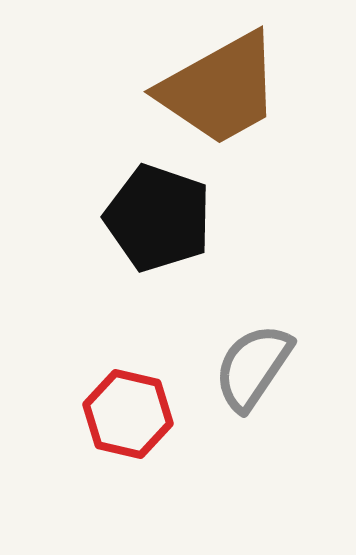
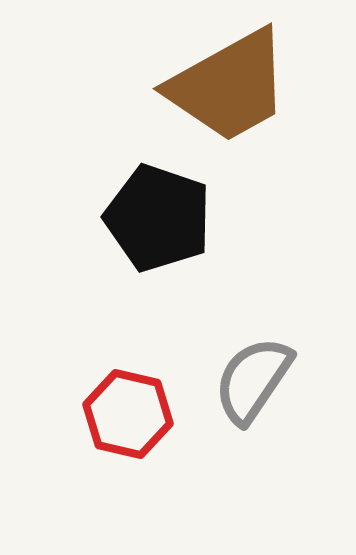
brown trapezoid: moved 9 px right, 3 px up
gray semicircle: moved 13 px down
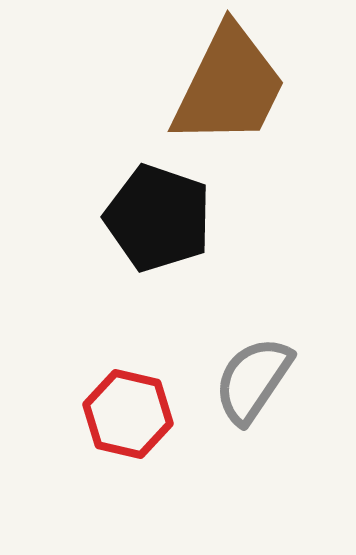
brown trapezoid: rotated 35 degrees counterclockwise
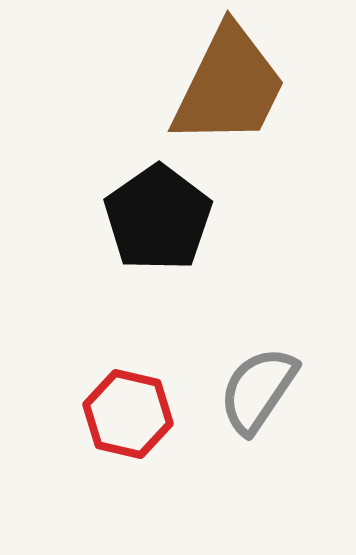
black pentagon: rotated 18 degrees clockwise
gray semicircle: moved 5 px right, 10 px down
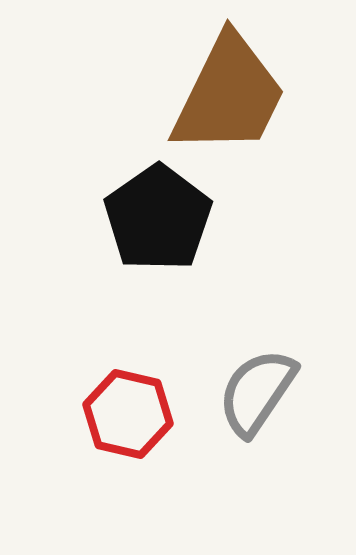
brown trapezoid: moved 9 px down
gray semicircle: moved 1 px left, 2 px down
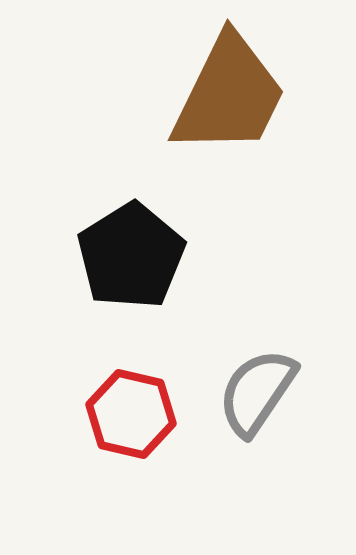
black pentagon: moved 27 px left, 38 px down; rotated 3 degrees clockwise
red hexagon: moved 3 px right
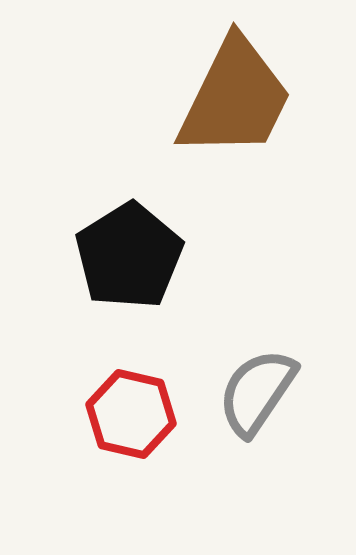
brown trapezoid: moved 6 px right, 3 px down
black pentagon: moved 2 px left
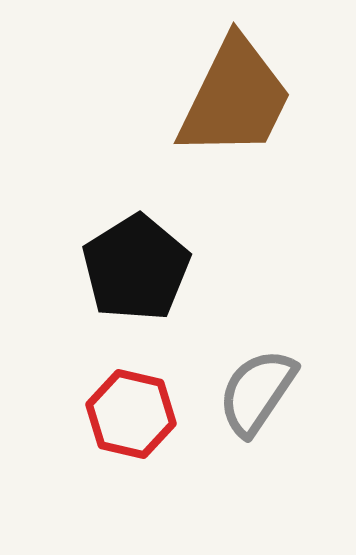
black pentagon: moved 7 px right, 12 px down
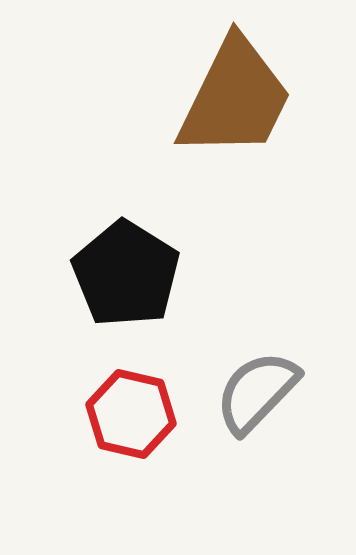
black pentagon: moved 10 px left, 6 px down; rotated 8 degrees counterclockwise
gray semicircle: rotated 10 degrees clockwise
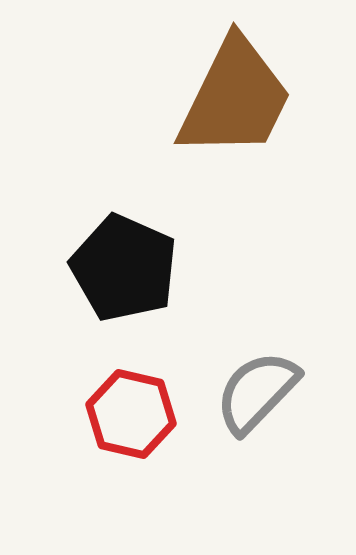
black pentagon: moved 2 px left, 6 px up; rotated 8 degrees counterclockwise
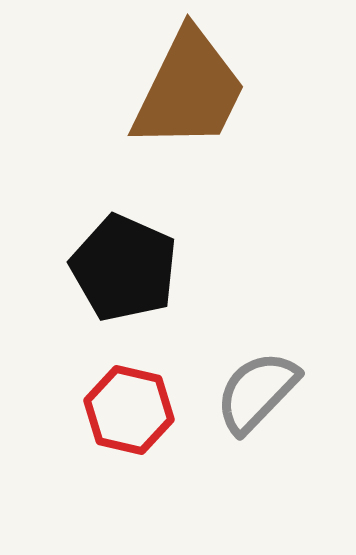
brown trapezoid: moved 46 px left, 8 px up
red hexagon: moved 2 px left, 4 px up
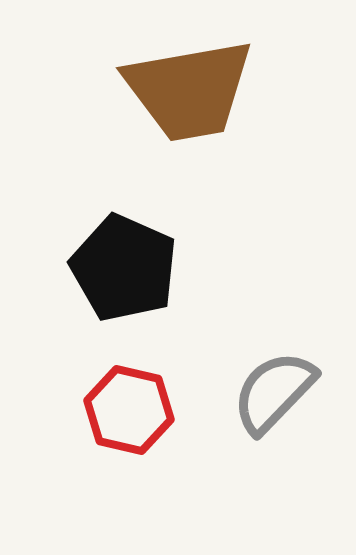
brown trapezoid: rotated 54 degrees clockwise
gray semicircle: moved 17 px right
